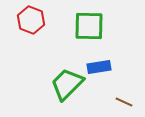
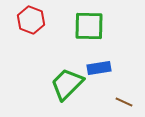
blue rectangle: moved 1 px down
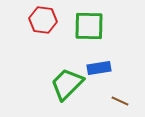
red hexagon: moved 12 px right; rotated 12 degrees counterclockwise
brown line: moved 4 px left, 1 px up
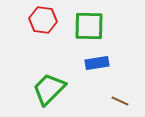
blue rectangle: moved 2 px left, 5 px up
green trapezoid: moved 18 px left, 5 px down
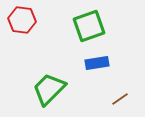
red hexagon: moved 21 px left
green square: rotated 20 degrees counterclockwise
brown line: moved 2 px up; rotated 60 degrees counterclockwise
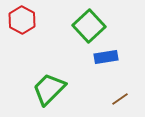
red hexagon: rotated 20 degrees clockwise
green square: rotated 24 degrees counterclockwise
blue rectangle: moved 9 px right, 6 px up
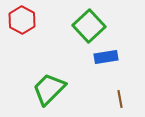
brown line: rotated 66 degrees counterclockwise
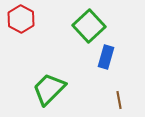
red hexagon: moved 1 px left, 1 px up
blue rectangle: rotated 65 degrees counterclockwise
brown line: moved 1 px left, 1 px down
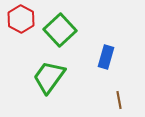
green square: moved 29 px left, 4 px down
green trapezoid: moved 12 px up; rotated 9 degrees counterclockwise
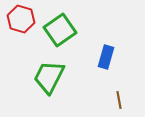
red hexagon: rotated 12 degrees counterclockwise
green square: rotated 8 degrees clockwise
green trapezoid: rotated 9 degrees counterclockwise
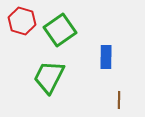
red hexagon: moved 1 px right, 2 px down
blue rectangle: rotated 15 degrees counterclockwise
brown line: rotated 12 degrees clockwise
